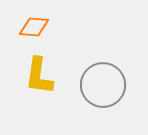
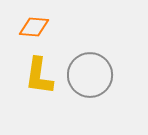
gray circle: moved 13 px left, 10 px up
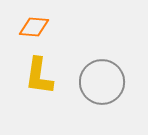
gray circle: moved 12 px right, 7 px down
